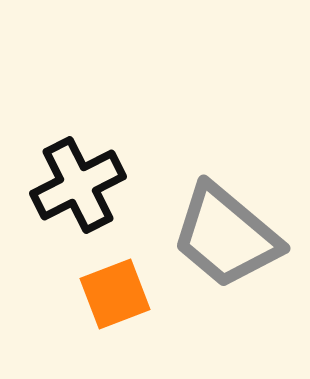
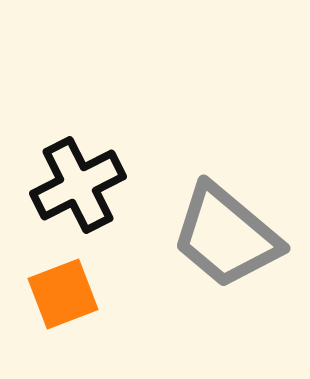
orange square: moved 52 px left
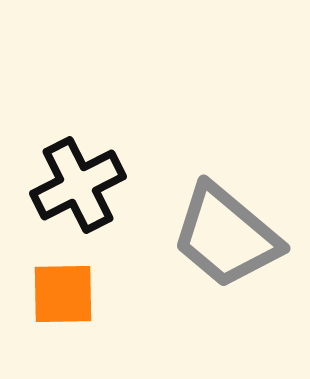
orange square: rotated 20 degrees clockwise
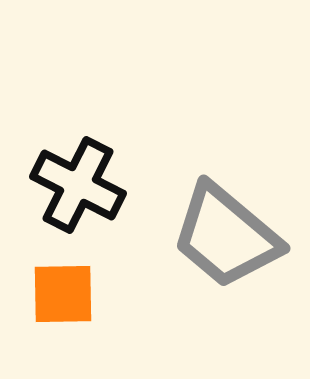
black cross: rotated 36 degrees counterclockwise
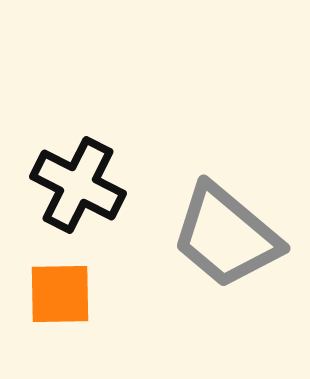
orange square: moved 3 px left
